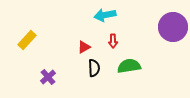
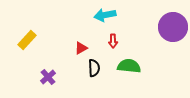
red triangle: moved 3 px left, 1 px down
green semicircle: rotated 15 degrees clockwise
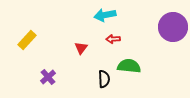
red arrow: moved 2 px up; rotated 88 degrees clockwise
red triangle: rotated 24 degrees counterclockwise
black semicircle: moved 10 px right, 11 px down
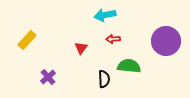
purple circle: moved 7 px left, 14 px down
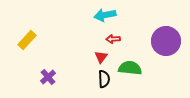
red triangle: moved 20 px right, 9 px down
green semicircle: moved 1 px right, 2 px down
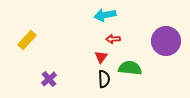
purple cross: moved 1 px right, 2 px down
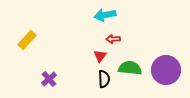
purple circle: moved 29 px down
red triangle: moved 1 px left, 1 px up
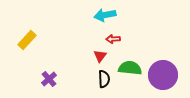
purple circle: moved 3 px left, 5 px down
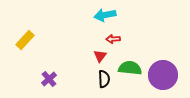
yellow rectangle: moved 2 px left
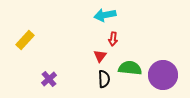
red arrow: rotated 80 degrees counterclockwise
